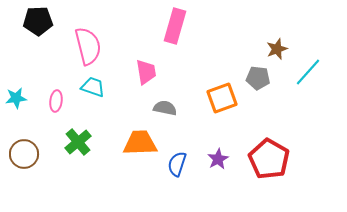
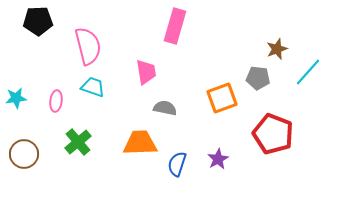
red pentagon: moved 4 px right, 25 px up; rotated 9 degrees counterclockwise
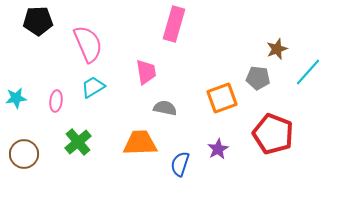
pink rectangle: moved 1 px left, 2 px up
pink semicircle: moved 2 px up; rotated 9 degrees counterclockwise
cyan trapezoid: rotated 50 degrees counterclockwise
purple star: moved 10 px up
blue semicircle: moved 3 px right
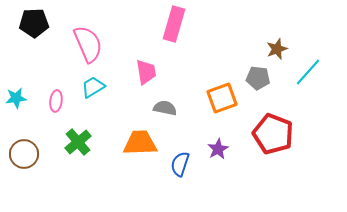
black pentagon: moved 4 px left, 2 px down
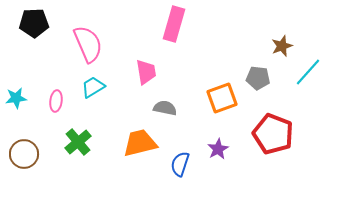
brown star: moved 5 px right, 3 px up
orange trapezoid: rotated 12 degrees counterclockwise
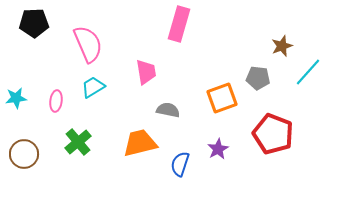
pink rectangle: moved 5 px right
gray semicircle: moved 3 px right, 2 px down
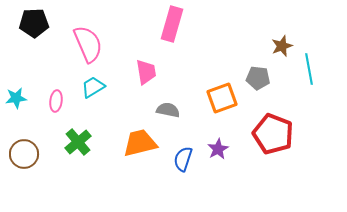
pink rectangle: moved 7 px left
cyan line: moved 1 px right, 3 px up; rotated 52 degrees counterclockwise
blue semicircle: moved 3 px right, 5 px up
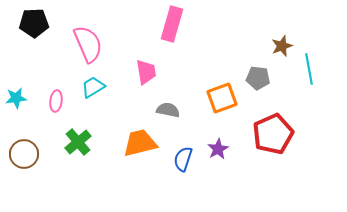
red pentagon: rotated 27 degrees clockwise
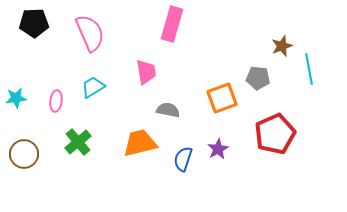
pink semicircle: moved 2 px right, 11 px up
red pentagon: moved 2 px right
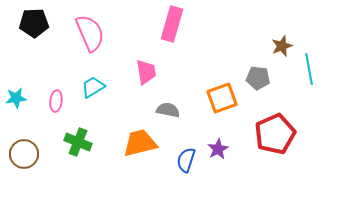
green cross: rotated 28 degrees counterclockwise
blue semicircle: moved 3 px right, 1 px down
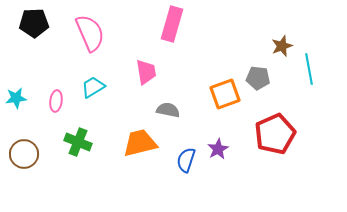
orange square: moved 3 px right, 4 px up
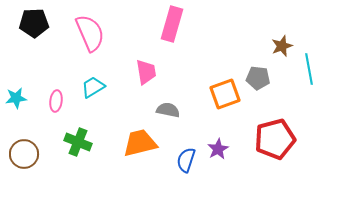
red pentagon: moved 5 px down; rotated 9 degrees clockwise
